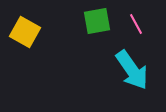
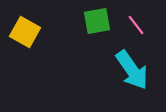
pink line: moved 1 px down; rotated 10 degrees counterclockwise
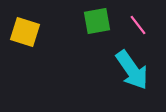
pink line: moved 2 px right
yellow square: rotated 12 degrees counterclockwise
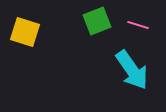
green square: rotated 12 degrees counterclockwise
pink line: rotated 35 degrees counterclockwise
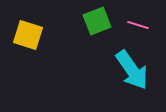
yellow square: moved 3 px right, 3 px down
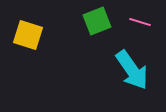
pink line: moved 2 px right, 3 px up
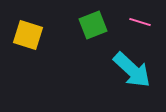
green square: moved 4 px left, 4 px down
cyan arrow: rotated 12 degrees counterclockwise
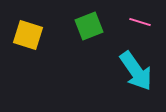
green square: moved 4 px left, 1 px down
cyan arrow: moved 4 px right, 1 px down; rotated 12 degrees clockwise
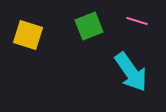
pink line: moved 3 px left, 1 px up
cyan arrow: moved 5 px left, 1 px down
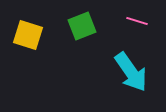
green square: moved 7 px left
